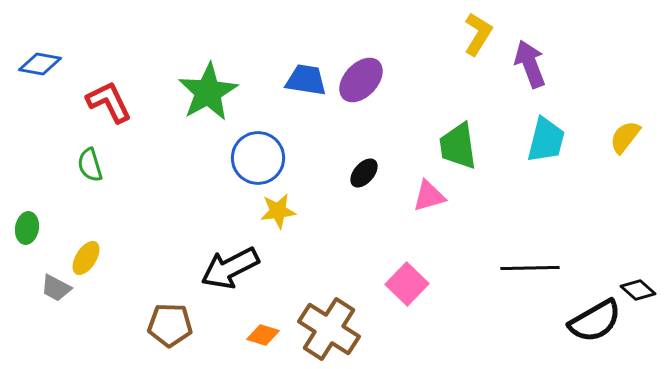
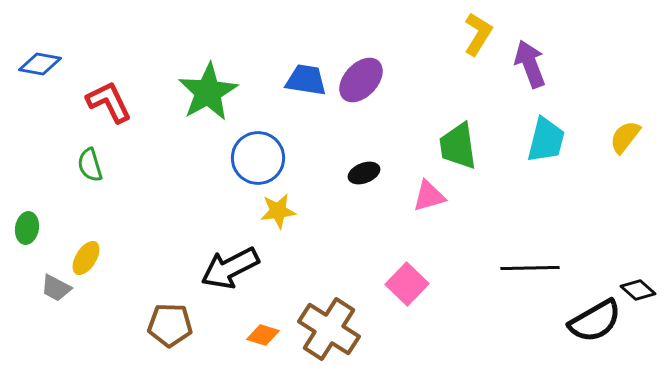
black ellipse: rotated 28 degrees clockwise
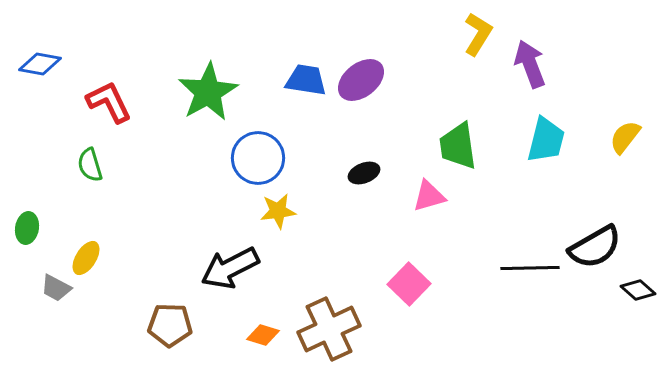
purple ellipse: rotated 9 degrees clockwise
pink square: moved 2 px right
black semicircle: moved 74 px up
brown cross: rotated 32 degrees clockwise
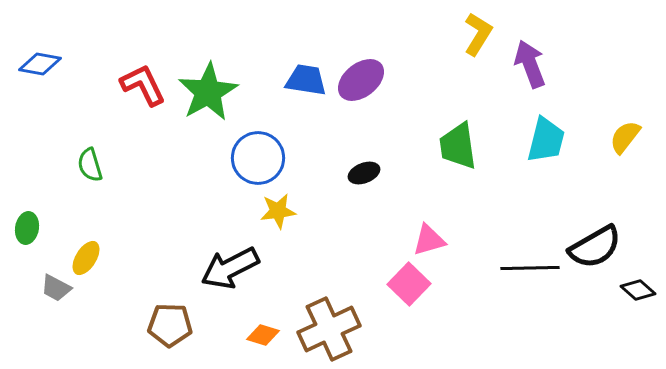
red L-shape: moved 34 px right, 17 px up
pink triangle: moved 44 px down
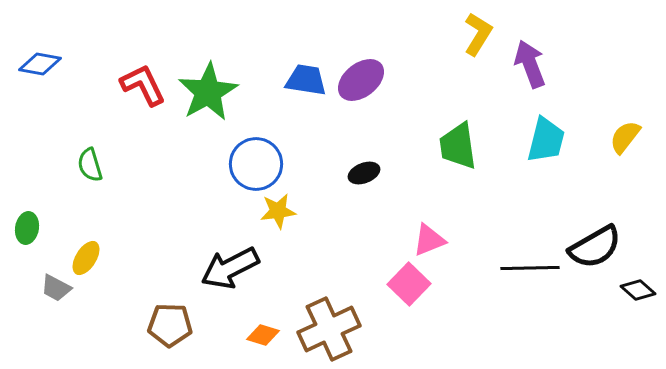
blue circle: moved 2 px left, 6 px down
pink triangle: rotated 6 degrees counterclockwise
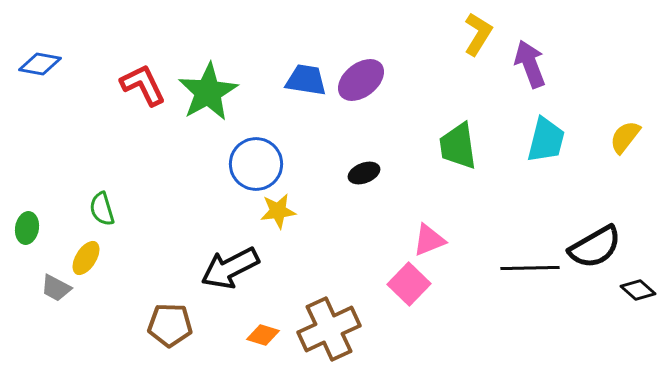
green semicircle: moved 12 px right, 44 px down
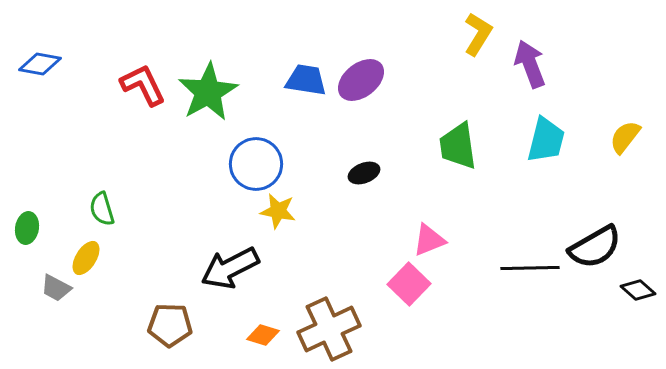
yellow star: rotated 18 degrees clockwise
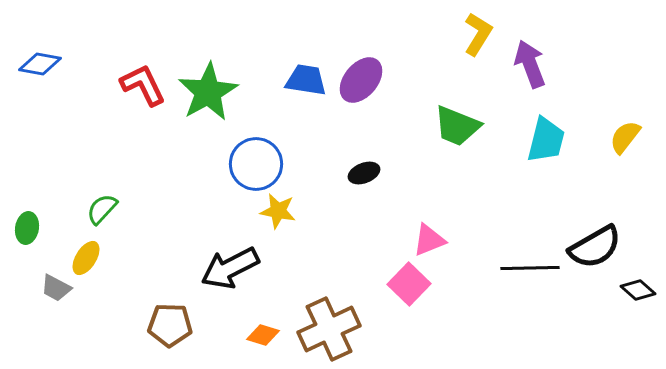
purple ellipse: rotated 12 degrees counterclockwise
green trapezoid: moved 1 px left, 20 px up; rotated 60 degrees counterclockwise
green semicircle: rotated 60 degrees clockwise
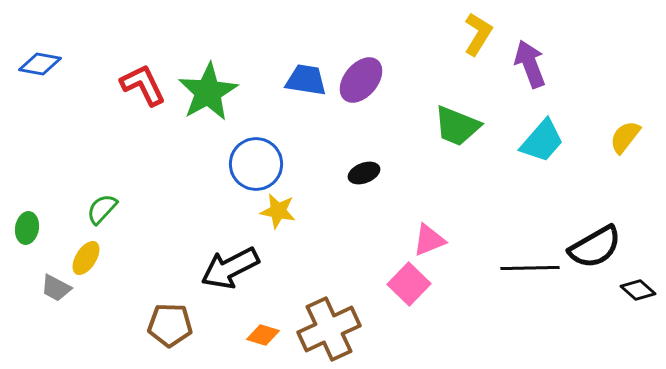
cyan trapezoid: moved 4 px left, 1 px down; rotated 27 degrees clockwise
